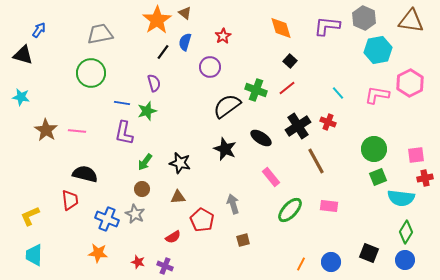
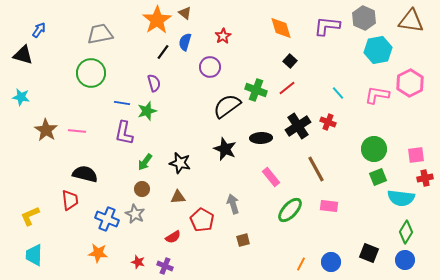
black ellipse at (261, 138): rotated 35 degrees counterclockwise
brown line at (316, 161): moved 8 px down
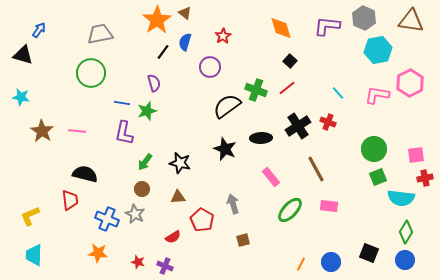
brown star at (46, 130): moved 4 px left, 1 px down
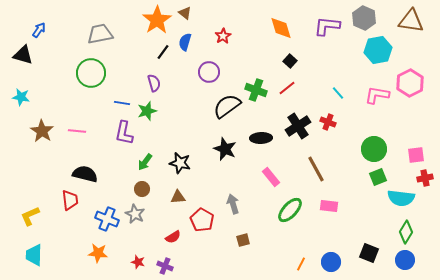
purple circle at (210, 67): moved 1 px left, 5 px down
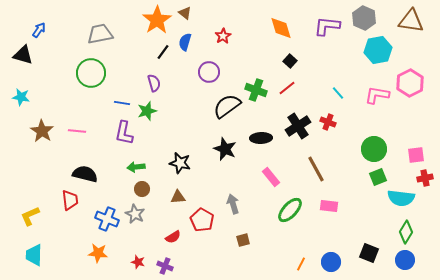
green arrow at (145, 162): moved 9 px left, 5 px down; rotated 48 degrees clockwise
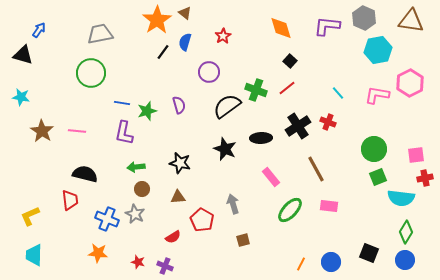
purple semicircle at (154, 83): moved 25 px right, 22 px down
